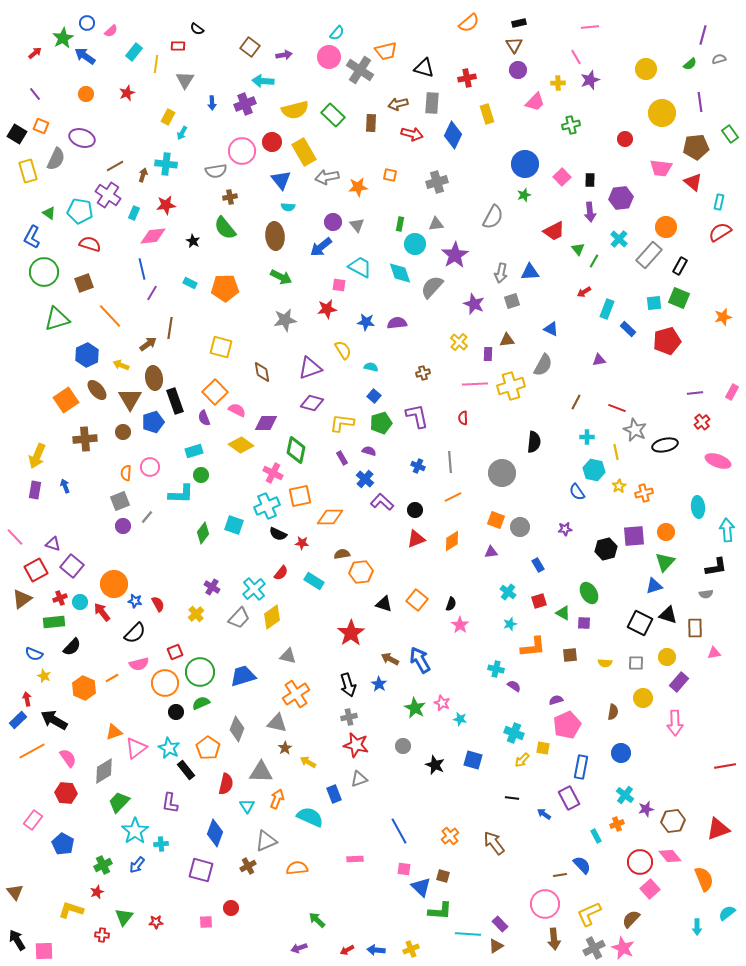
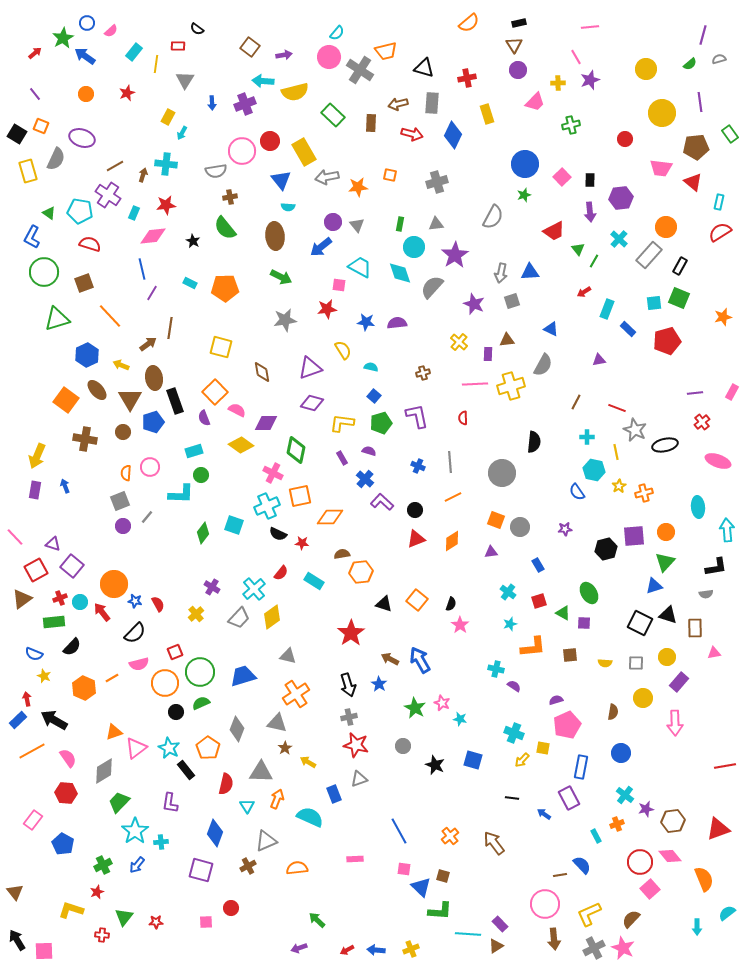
yellow semicircle at (295, 110): moved 18 px up
red circle at (272, 142): moved 2 px left, 1 px up
cyan circle at (415, 244): moved 1 px left, 3 px down
orange square at (66, 400): rotated 20 degrees counterclockwise
brown cross at (85, 439): rotated 15 degrees clockwise
cyan cross at (161, 844): moved 2 px up
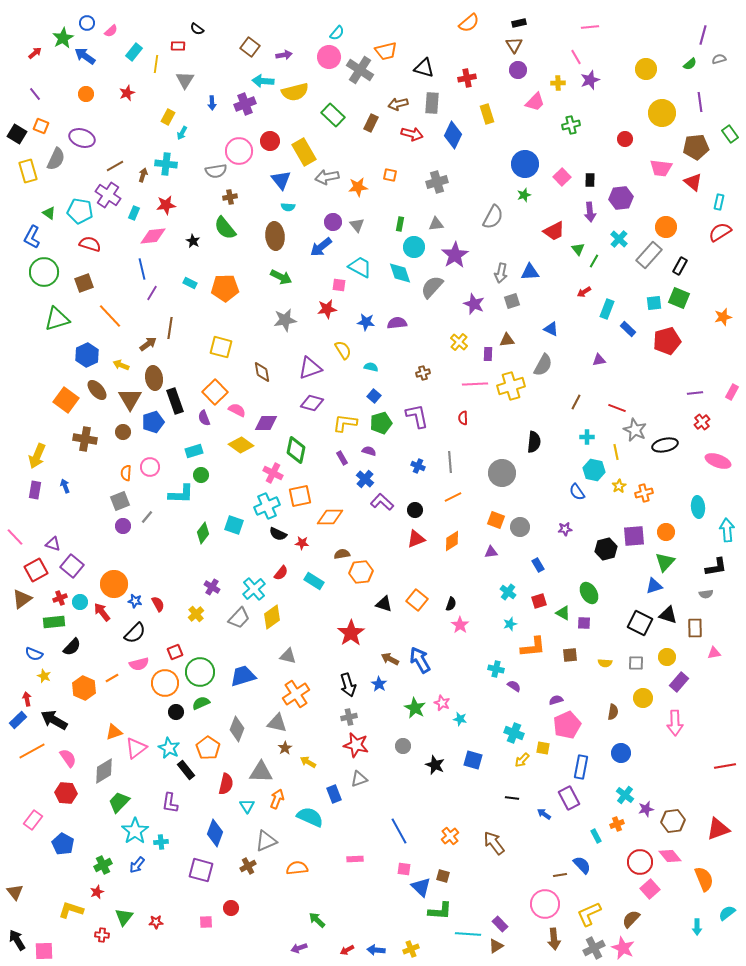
brown rectangle at (371, 123): rotated 24 degrees clockwise
pink circle at (242, 151): moved 3 px left
yellow L-shape at (342, 423): moved 3 px right
